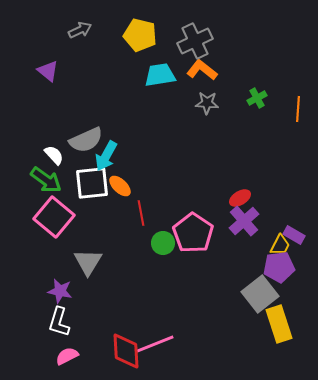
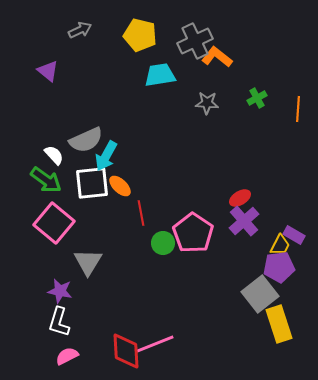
orange L-shape: moved 15 px right, 13 px up
pink square: moved 6 px down
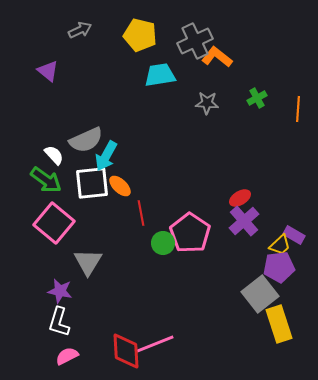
pink pentagon: moved 3 px left
yellow trapezoid: rotated 20 degrees clockwise
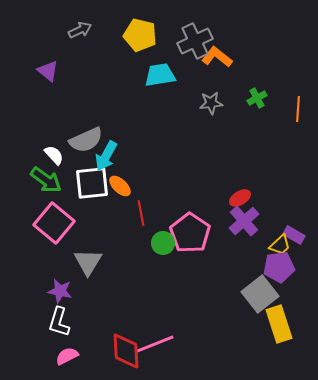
gray star: moved 4 px right; rotated 10 degrees counterclockwise
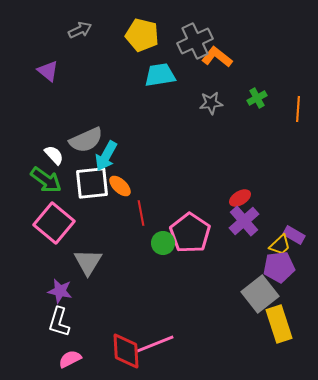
yellow pentagon: moved 2 px right
pink semicircle: moved 3 px right, 3 px down
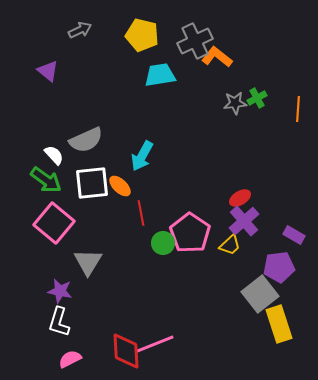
gray star: moved 24 px right
cyan arrow: moved 36 px right
yellow trapezoid: moved 50 px left
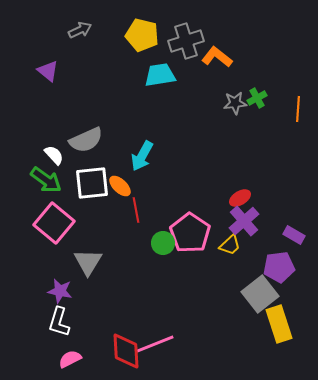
gray cross: moved 9 px left; rotated 8 degrees clockwise
red line: moved 5 px left, 3 px up
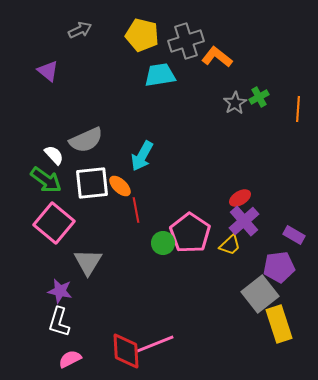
green cross: moved 2 px right, 1 px up
gray star: rotated 25 degrees counterclockwise
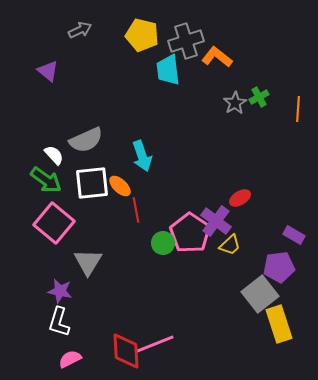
cyan trapezoid: moved 8 px right, 5 px up; rotated 88 degrees counterclockwise
cyan arrow: rotated 48 degrees counterclockwise
purple cross: moved 28 px left; rotated 12 degrees counterclockwise
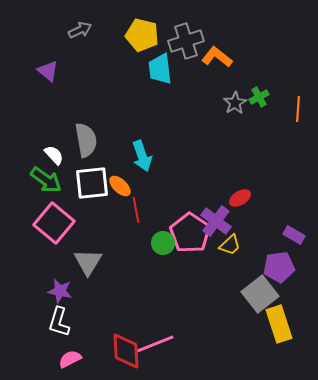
cyan trapezoid: moved 8 px left, 1 px up
gray semicircle: rotated 76 degrees counterclockwise
